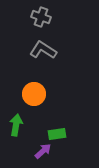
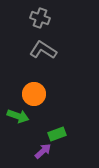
gray cross: moved 1 px left, 1 px down
green arrow: moved 2 px right, 9 px up; rotated 100 degrees clockwise
green rectangle: rotated 12 degrees counterclockwise
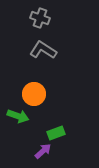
green rectangle: moved 1 px left, 1 px up
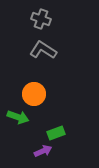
gray cross: moved 1 px right, 1 px down
green arrow: moved 1 px down
purple arrow: rotated 18 degrees clockwise
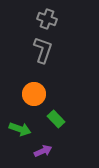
gray cross: moved 6 px right
gray L-shape: rotated 76 degrees clockwise
green arrow: moved 2 px right, 12 px down
green rectangle: moved 14 px up; rotated 66 degrees clockwise
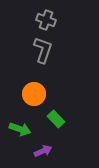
gray cross: moved 1 px left, 1 px down
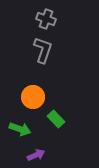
gray cross: moved 1 px up
orange circle: moved 1 px left, 3 px down
purple arrow: moved 7 px left, 4 px down
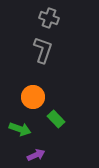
gray cross: moved 3 px right, 1 px up
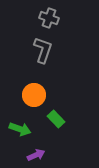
orange circle: moved 1 px right, 2 px up
